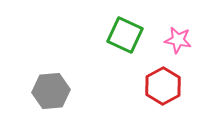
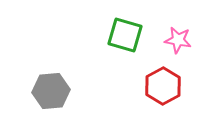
green square: rotated 9 degrees counterclockwise
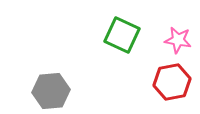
green square: moved 3 px left; rotated 9 degrees clockwise
red hexagon: moved 9 px right, 4 px up; rotated 18 degrees clockwise
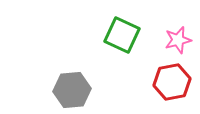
pink star: rotated 24 degrees counterclockwise
gray hexagon: moved 21 px right, 1 px up
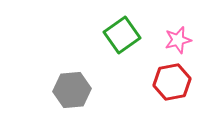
green square: rotated 30 degrees clockwise
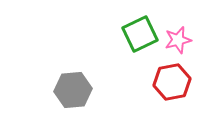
green square: moved 18 px right, 1 px up; rotated 9 degrees clockwise
gray hexagon: moved 1 px right
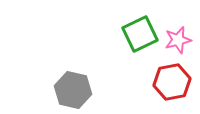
gray hexagon: rotated 18 degrees clockwise
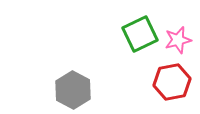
gray hexagon: rotated 15 degrees clockwise
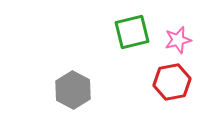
green square: moved 8 px left, 2 px up; rotated 12 degrees clockwise
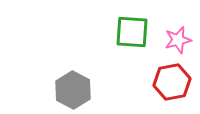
green square: rotated 18 degrees clockwise
